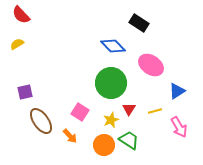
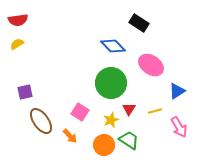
red semicircle: moved 3 px left, 5 px down; rotated 54 degrees counterclockwise
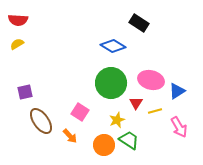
red semicircle: rotated 12 degrees clockwise
blue diamond: rotated 15 degrees counterclockwise
pink ellipse: moved 15 px down; rotated 20 degrees counterclockwise
red triangle: moved 7 px right, 6 px up
yellow star: moved 6 px right
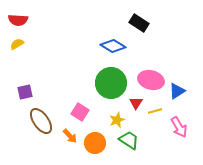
orange circle: moved 9 px left, 2 px up
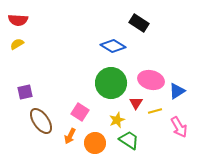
orange arrow: rotated 70 degrees clockwise
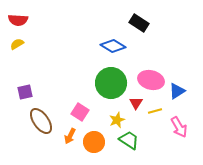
orange circle: moved 1 px left, 1 px up
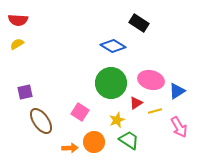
red triangle: rotated 24 degrees clockwise
orange arrow: moved 12 px down; rotated 119 degrees counterclockwise
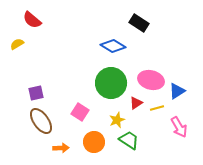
red semicircle: moved 14 px right; rotated 36 degrees clockwise
purple square: moved 11 px right, 1 px down
yellow line: moved 2 px right, 3 px up
orange arrow: moved 9 px left
